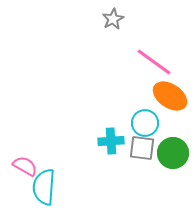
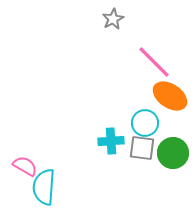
pink line: rotated 9 degrees clockwise
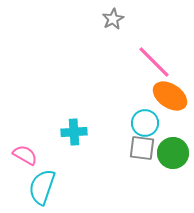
cyan cross: moved 37 px left, 9 px up
pink semicircle: moved 11 px up
cyan semicircle: moved 2 px left; rotated 15 degrees clockwise
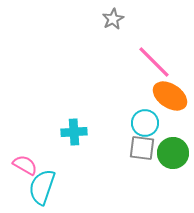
pink semicircle: moved 10 px down
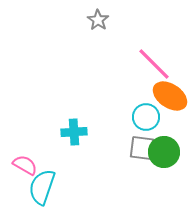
gray star: moved 15 px left, 1 px down; rotated 10 degrees counterclockwise
pink line: moved 2 px down
cyan circle: moved 1 px right, 6 px up
green circle: moved 9 px left, 1 px up
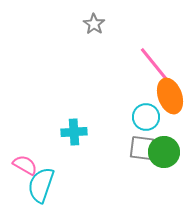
gray star: moved 4 px left, 4 px down
pink line: rotated 6 degrees clockwise
orange ellipse: rotated 36 degrees clockwise
cyan semicircle: moved 1 px left, 2 px up
